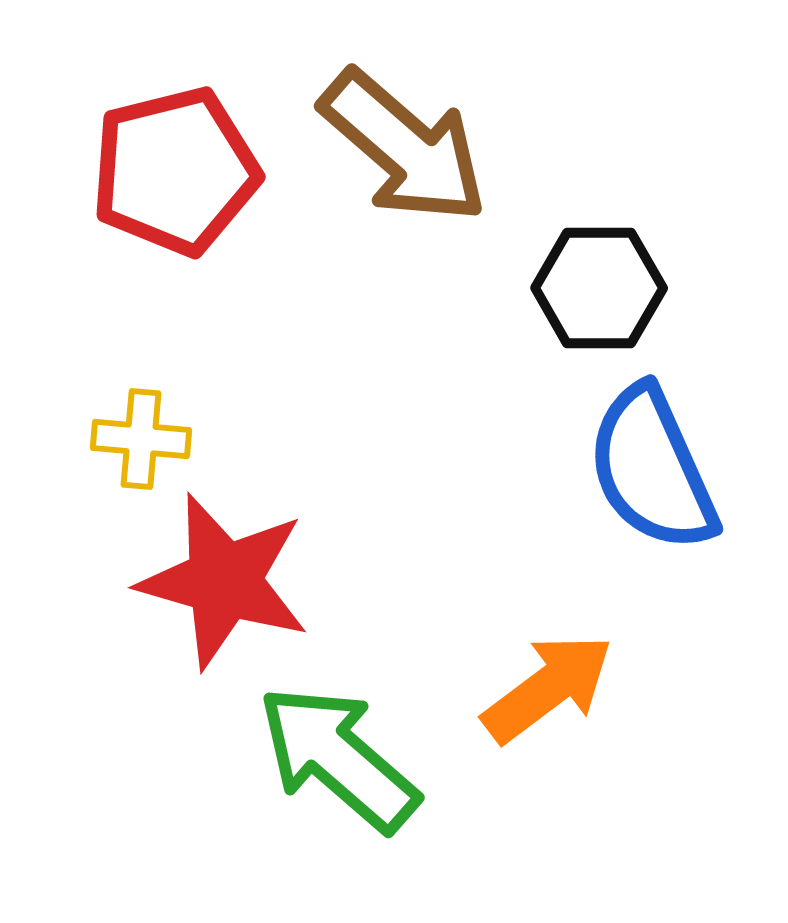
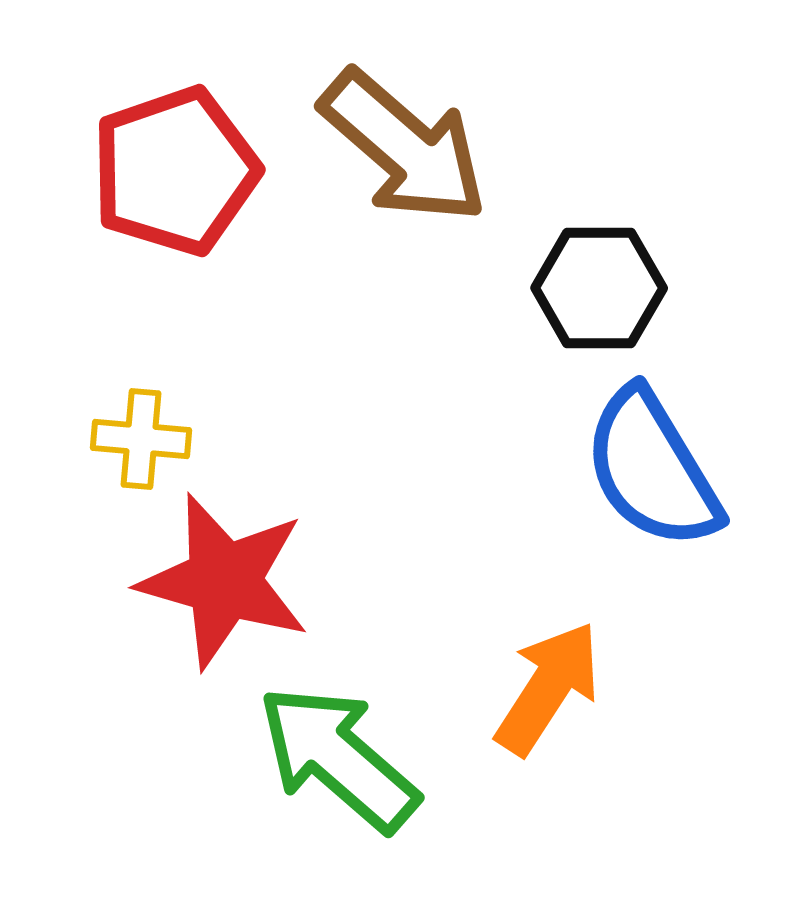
red pentagon: rotated 5 degrees counterclockwise
blue semicircle: rotated 7 degrees counterclockwise
orange arrow: rotated 20 degrees counterclockwise
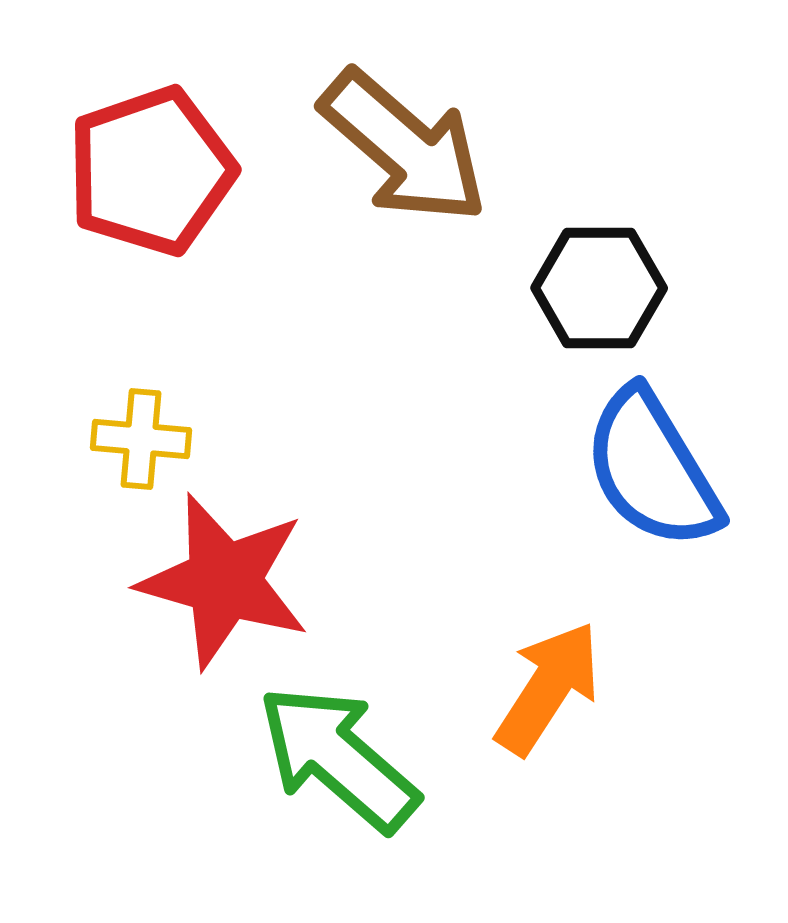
red pentagon: moved 24 px left
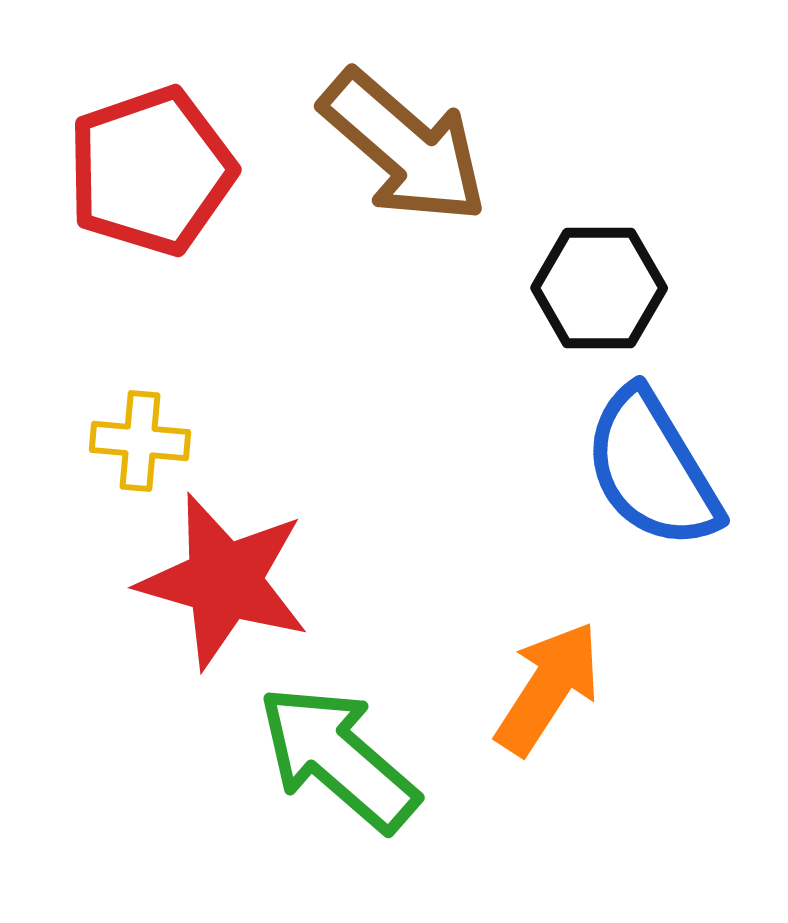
yellow cross: moved 1 px left, 2 px down
